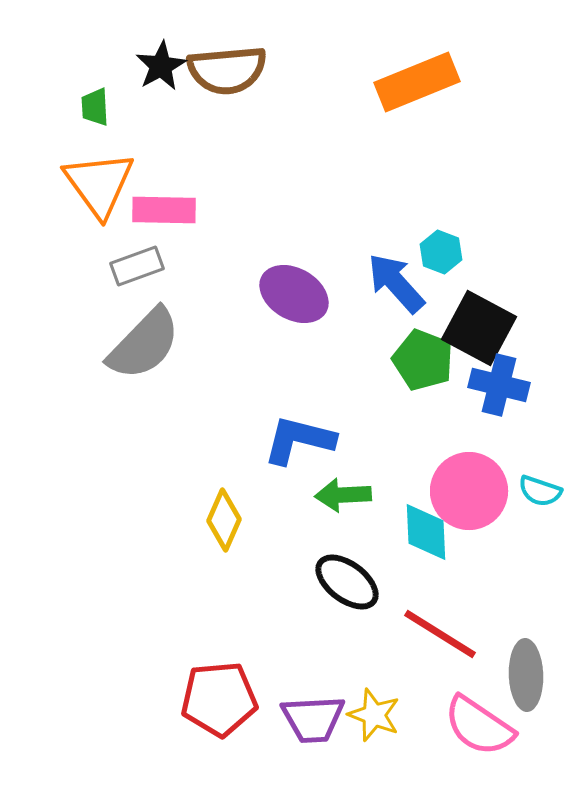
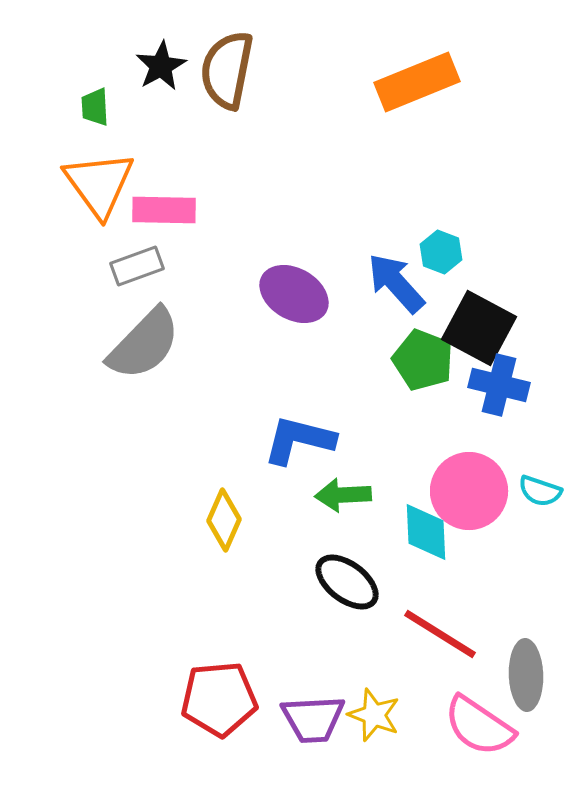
brown semicircle: rotated 106 degrees clockwise
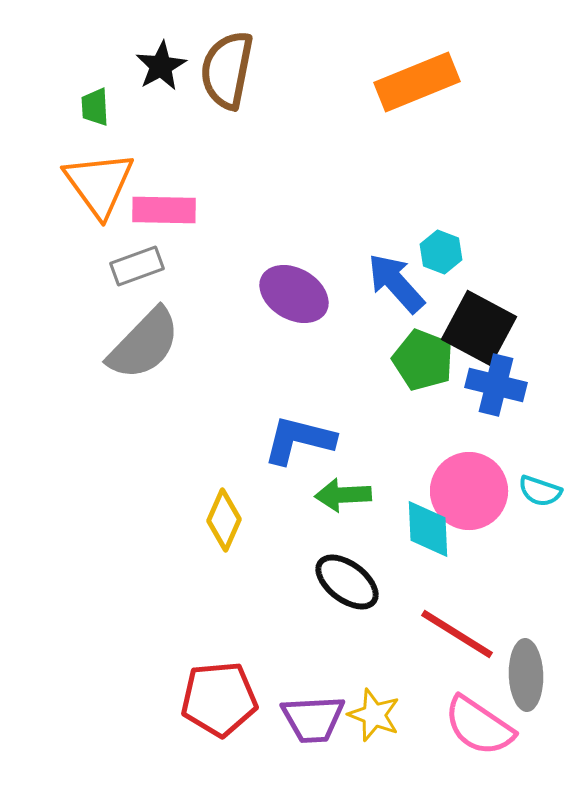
blue cross: moved 3 px left
cyan diamond: moved 2 px right, 3 px up
red line: moved 17 px right
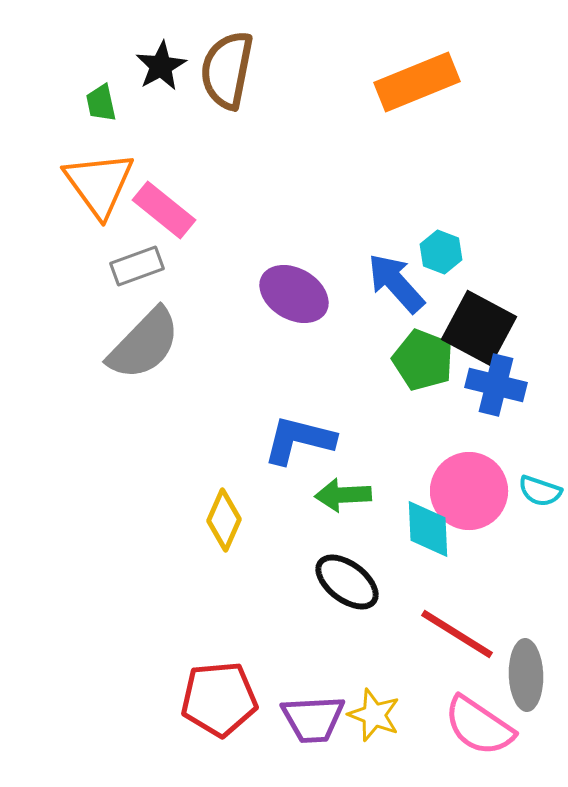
green trapezoid: moved 6 px right, 4 px up; rotated 9 degrees counterclockwise
pink rectangle: rotated 38 degrees clockwise
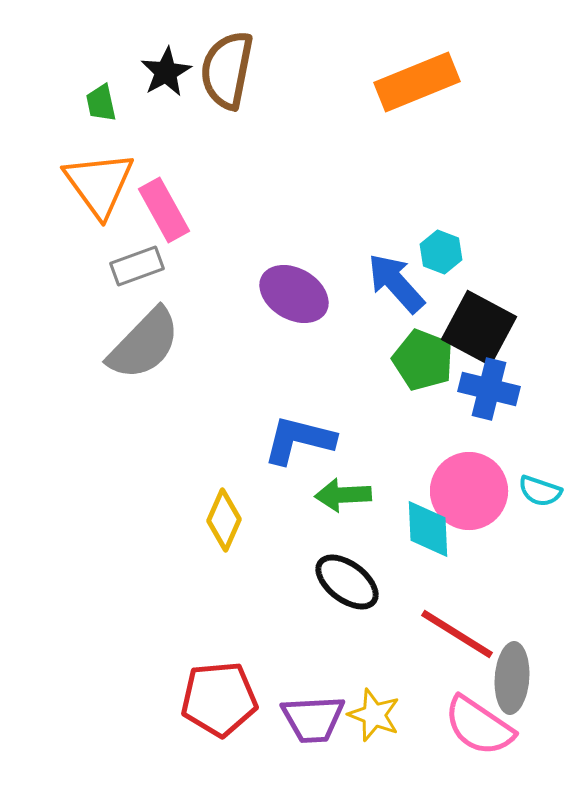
black star: moved 5 px right, 6 px down
pink rectangle: rotated 22 degrees clockwise
blue cross: moved 7 px left, 4 px down
gray ellipse: moved 14 px left, 3 px down; rotated 6 degrees clockwise
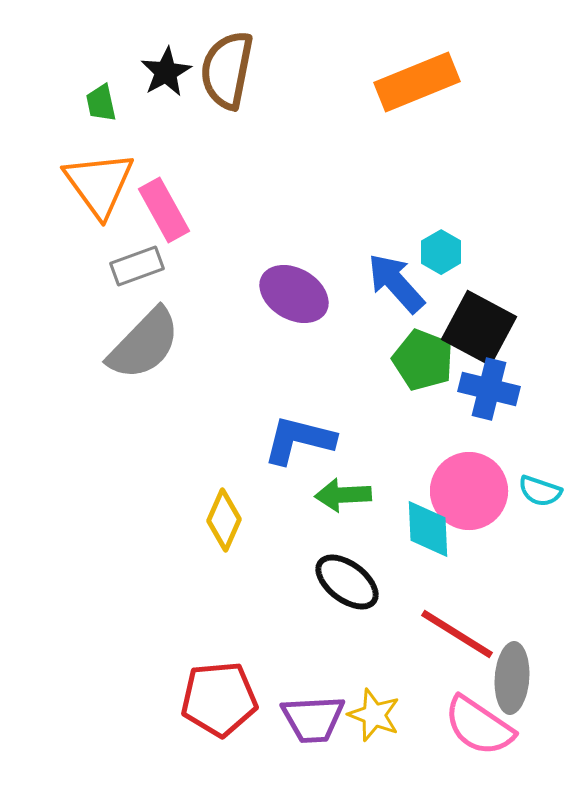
cyan hexagon: rotated 9 degrees clockwise
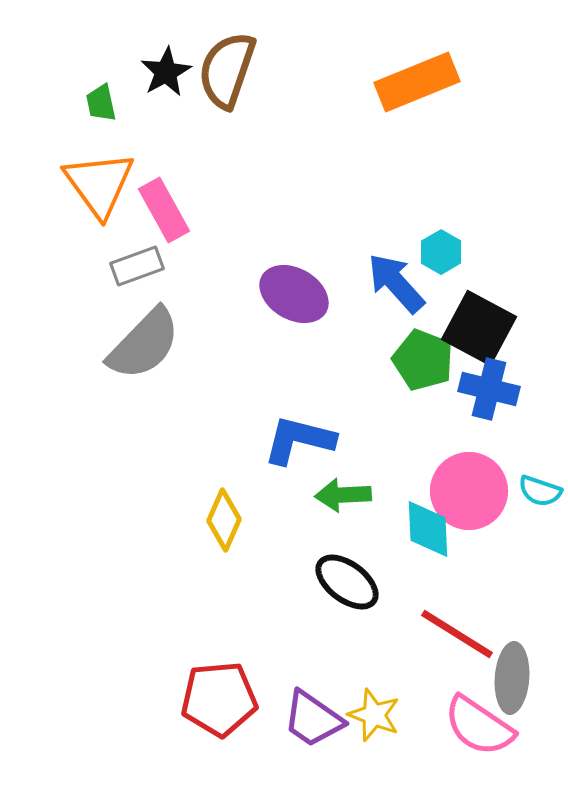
brown semicircle: rotated 8 degrees clockwise
purple trapezoid: rotated 38 degrees clockwise
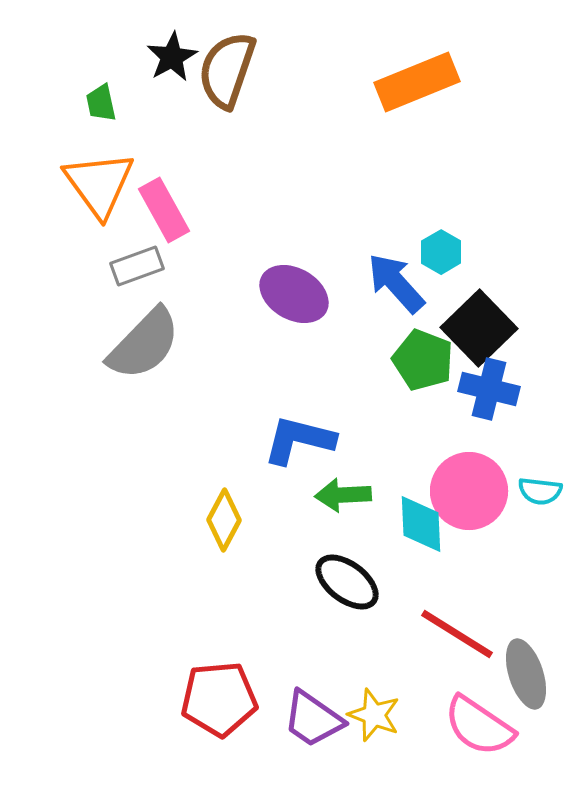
black star: moved 6 px right, 15 px up
black square: rotated 18 degrees clockwise
cyan semicircle: rotated 12 degrees counterclockwise
yellow diamond: rotated 4 degrees clockwise
cyan diamond: moved 7 px left, 5 px up
gray ellipse: moved 14 px right, 4 px up; rotated 22 degrees counterclockwise
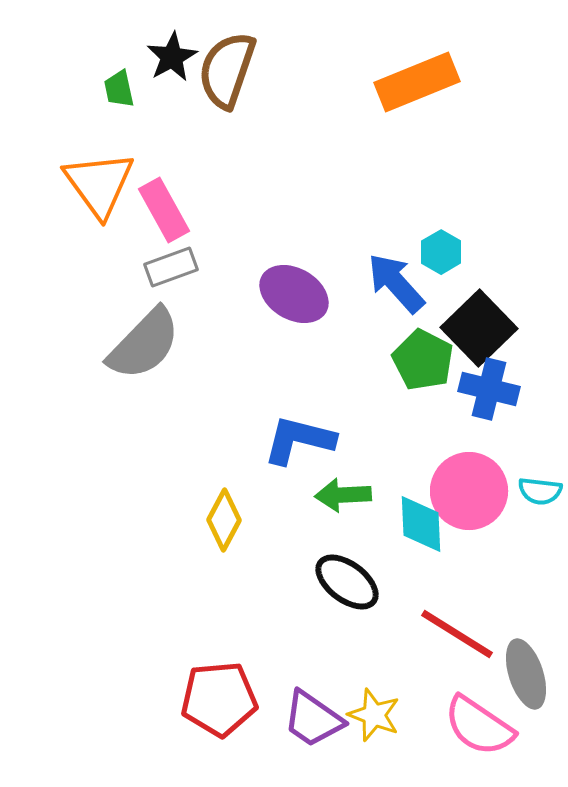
green trapezoid: moved 18 px right, 14 px up
gray rectangle: moved 34 px right, 1 px down
green pentagon: rotated 6 degrees clockwise
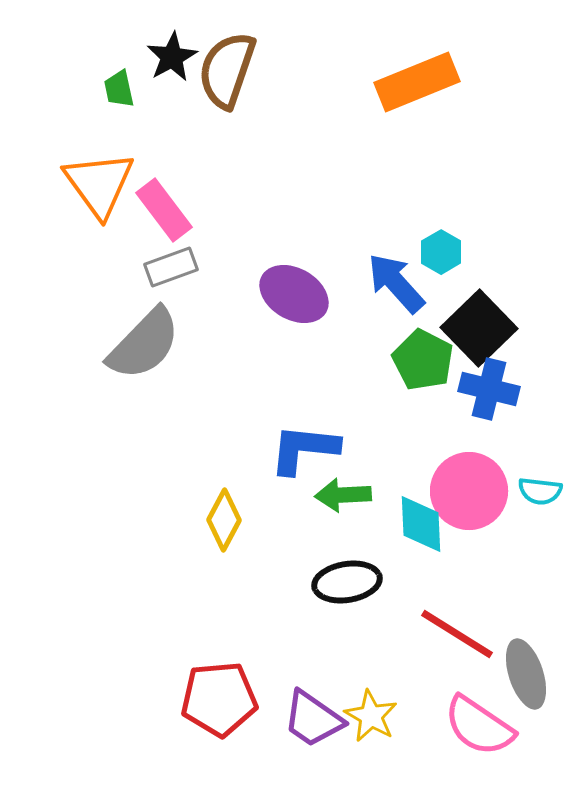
pink rectangle: rotated 8 degrees counterclockwise
blue L-shape: moved 5 px right, 9 px down; rotated 8 degrees counterclockwise
black ellipse: rotated 46 degrees counterclockwise
yellow star: moved 3 px left, 1 px down; rotated 8 degrees clockwise
